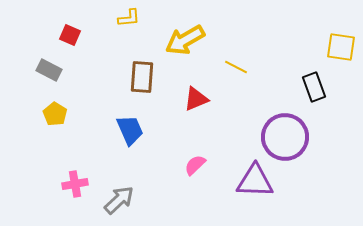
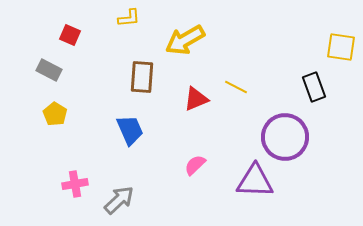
yellow line: moved 20 px down
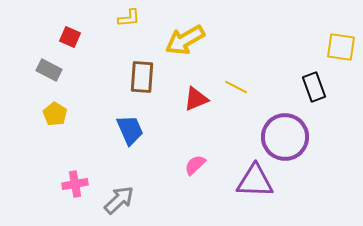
red square: moved 2 px down
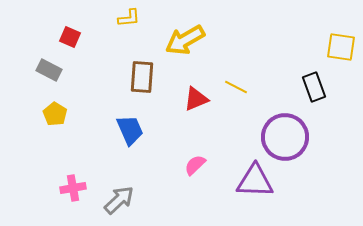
pink cross: moved 2 px left, 4 px down
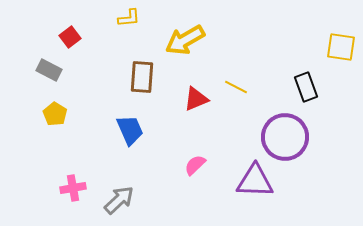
red square: rotated 30 degrees clockwise
black rectangle: moved 8 px left
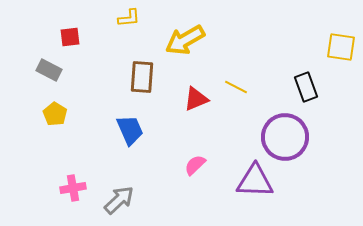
red square: rotated 30 degrees clockwise
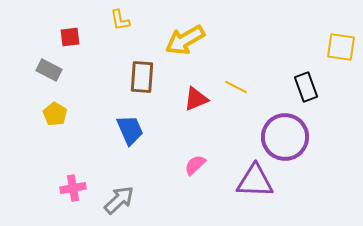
yellow L-shape: moved 9 px left, 2 px down; rotated 85 degrees clockwise
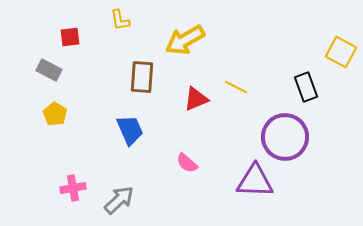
yellow square: moved 5 px down; rotated 20 degrees clockwise
pink semicircle: moved 8 px left, 2 px up; rotated 95 degrees counterclockwise
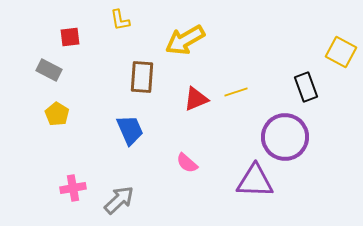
yellow line: moved 5 px down; rotated 45 degrees counterclockwise
yellow pentagon: moved 2 px right
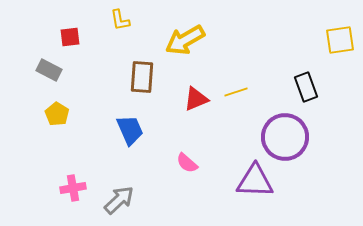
yellow square: moved 1 px left, 12 px up; rotated 36 degrees counterclockwise
